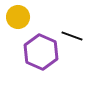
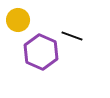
yellow circle: moved 3 px down
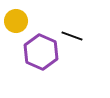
yellow circle: moved 2 px left, 1 px down
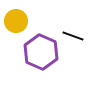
black line: moved 1 px right
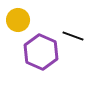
yellow circle: moved 2 px right, 1 px up
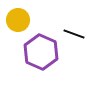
black line: moved 1 px right, 2 px up
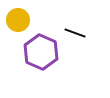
black line: moved 1 px right, 1 px up
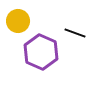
yellow circle: moved 1 px down
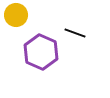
yellow circle: moved 2 px left, 6 px up
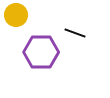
purple hexagon: rotated 24 degrees counterclockwise
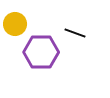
yellow circle: moved 1 px left, 9 px down
